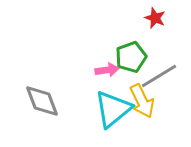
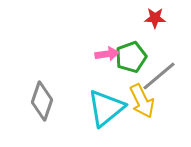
red star: rotated 20 degrees counterclockwise
pink arrow: moved 16 px up
gray line: rotated 9 degrees counterclockwise
gray diamond: rotated 39 degrees clockwise
cyan triangle: moved 7 px left, 1 px up
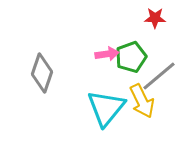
gray diamond: moved 28 px up
cyan triangle: rotated 12 degrees counterclockwise
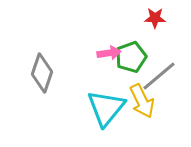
pink arrow: moved 2 px right, 1 px up
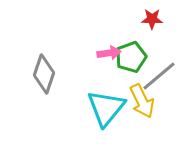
red star: moved 3 px left, 1 px down
gray diamond: moved 2 px right, 1 px down
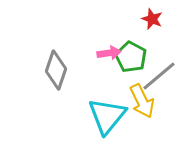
red star: rotated 20 degrees clockwise
green pentagon: rotated 24 degrees counterclockwise
gray diamond: moved 12 px right, 4 px up
cyan triangle: moved 1 px right, 8 px down
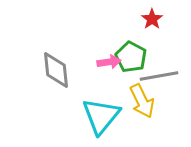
red star: rotated 15 degrees clockwise
pink arrow: moved 9 px down
gray diamond: rotated 24 degrees counterclockwise
gray line: rotated 30 degrees clockwise
cyan triangle: moved 6 px left
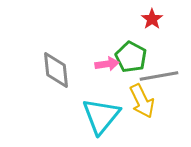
pink arrow: moved 2 px left, 2 px down
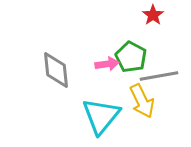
red star: moved 1 px right, 4 px up
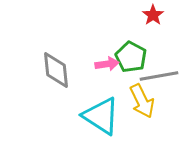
cyan triangle: rotated 36 degrees counterclockwise
